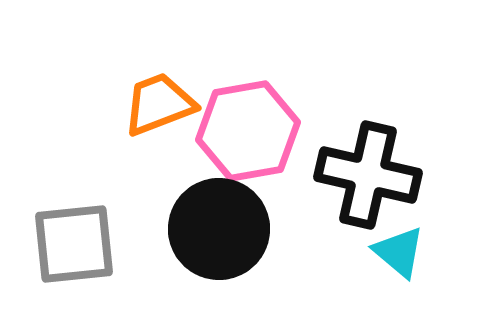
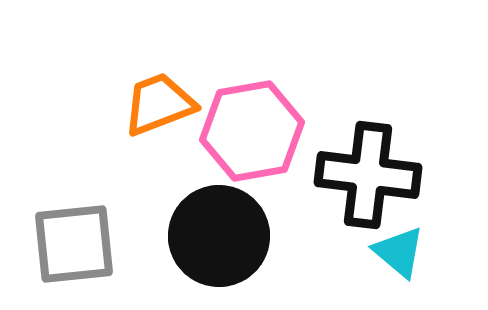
pink hexagon: moved 4 px right
black cross: rotated 6 degrees counterclockwise
black circle: moved 7 px down
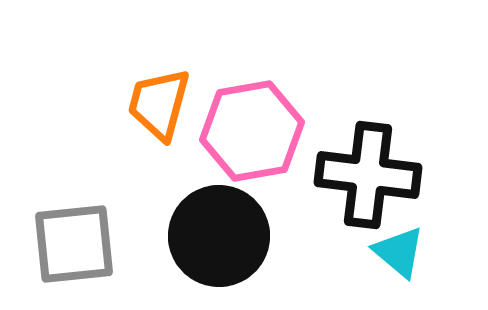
orange trapezoid: rotated 54 degrees counterclockwise
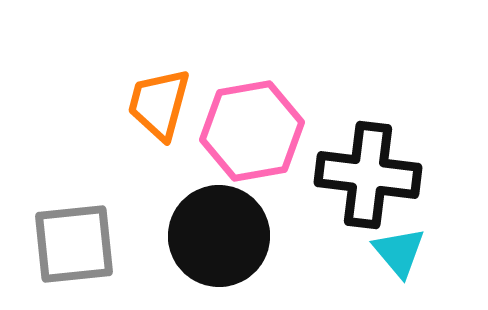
cyan triangle: rotated 10 degrees clockwise
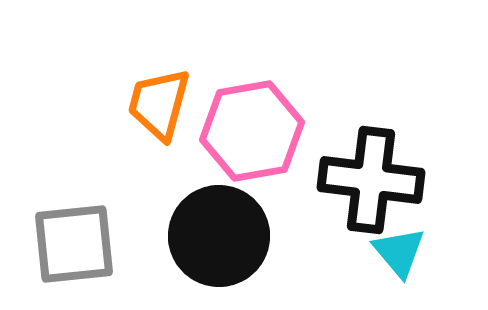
black cross: moved 3 px right, 5 px down
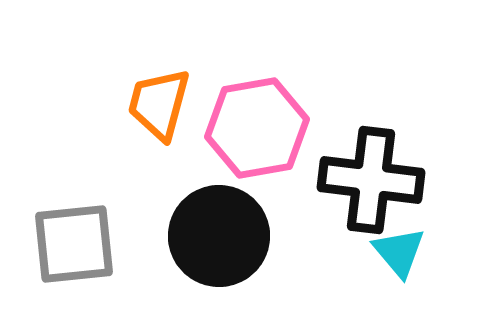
pink hexagon: moved 5 px right, 3 px up
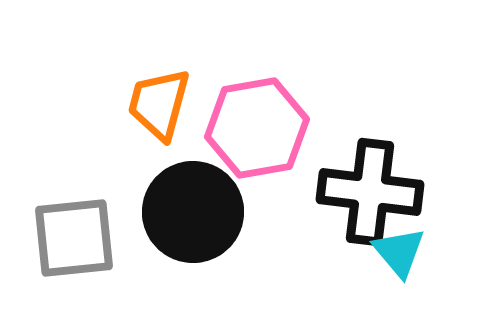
black cross: moved 1 px left, 12 px down
black circle: moved 26 px left, 24 px up
gray square: moved 6 px up
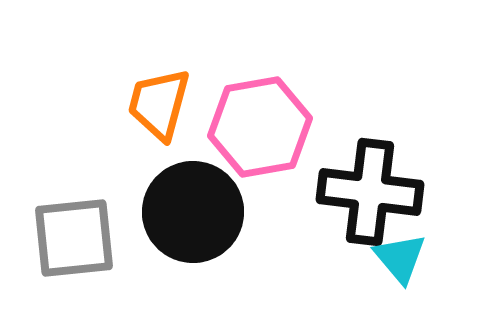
pink hexagon: moved 3 px right, 1 px up
cyan triangle: moved 1 px right, 6 px down
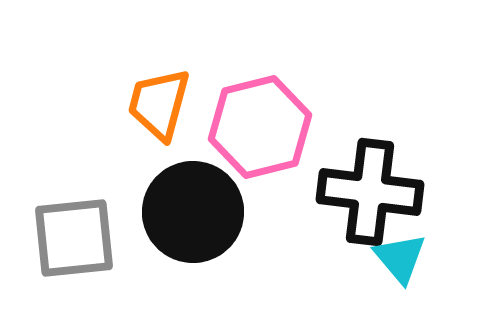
pink hexagon: rotated 4 degrees counterclockwise
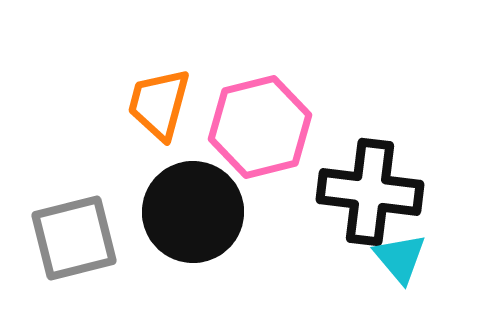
gray square: rotated 8 degrees counterclockwise
